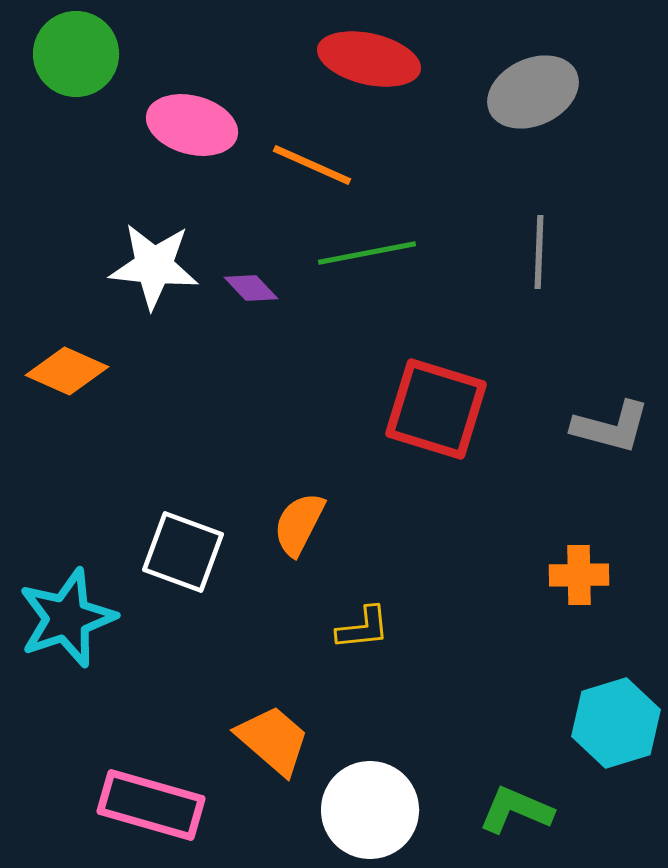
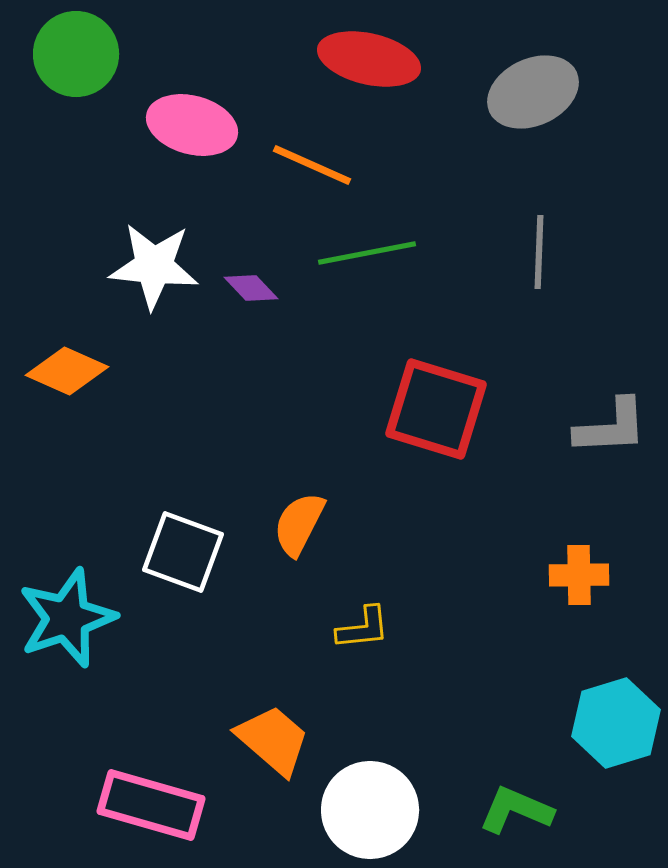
gray L-shape: rotated 18 degrees counterclockwise
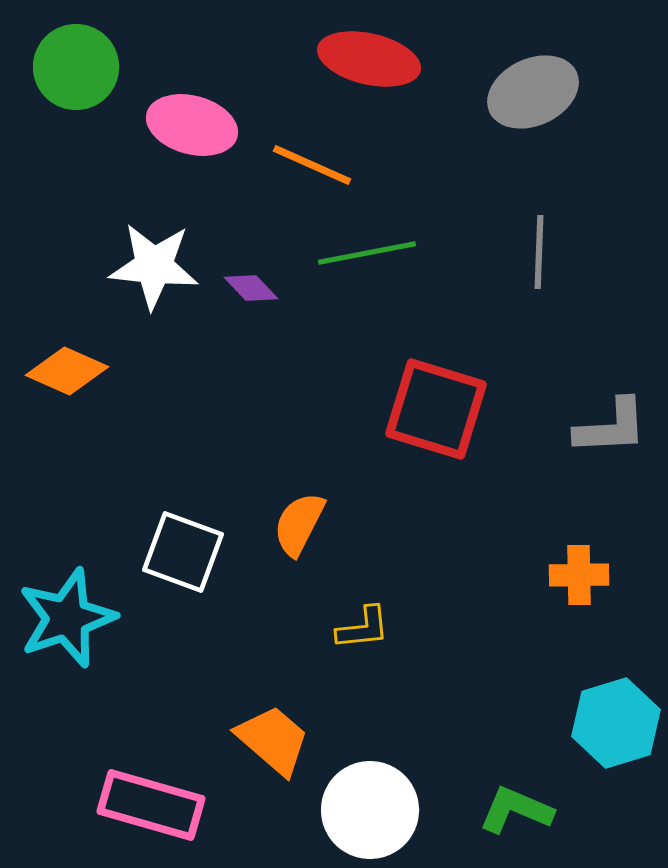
green circle: moved 13 px down
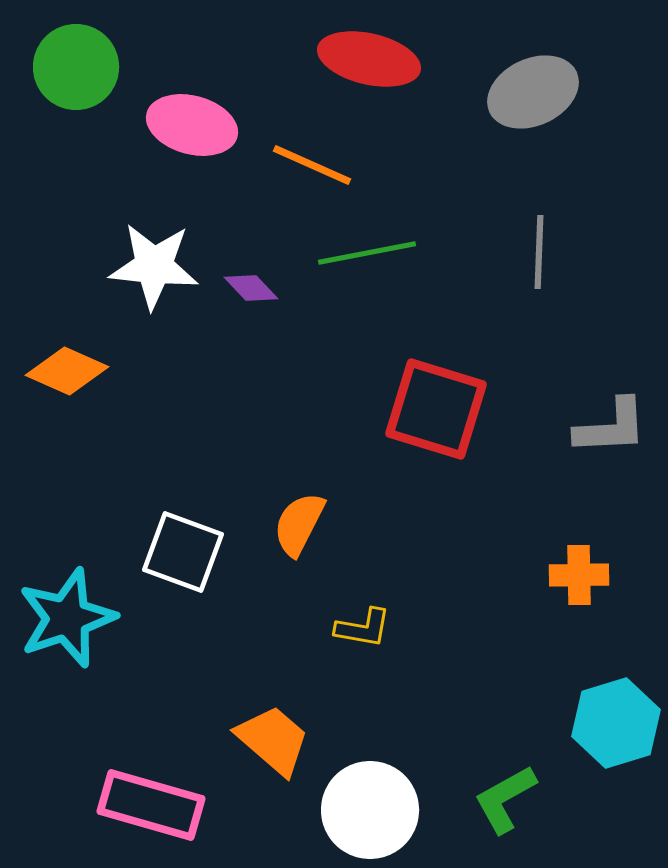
yellow L-shape: rotated 16 degrees clockwise
green L-shape: moved 11 px left, 11 px up; rotated 52 degrees counterclockwise
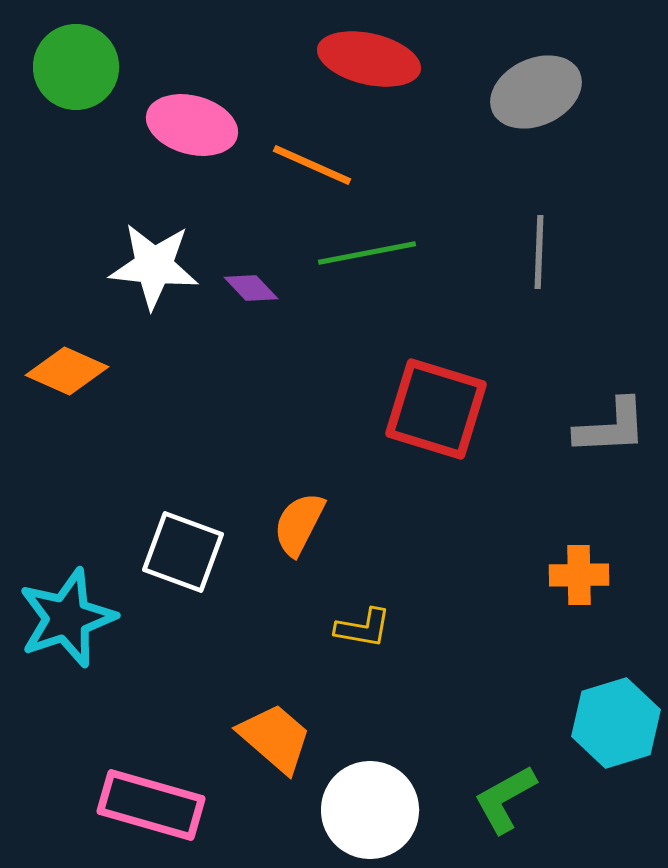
gray ellipse: moved 3 px right
orange trapezoid: moved 2 px right, 2 px up
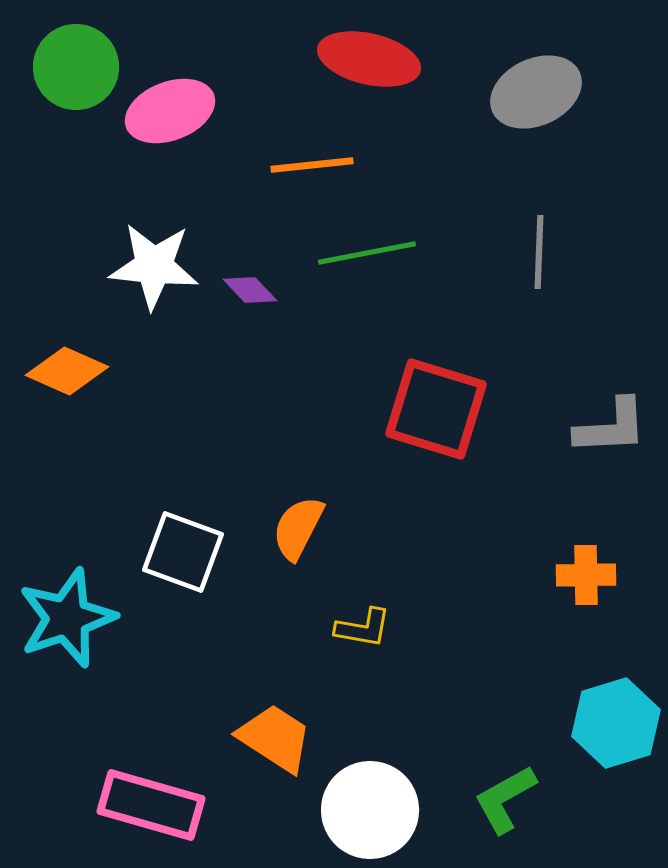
pink ellipse: moved 22 px left, 14 px up; rotated 36 degrees counterclockwise
orange line: rotated 30 degrees counterclockwise
purple diamond: moved 1 px left, 2 px down
orange semicircle: moved 1 px left, 4 px down
orange cross: moved 7 px right
orange trapezoid: rotated 8 degrees counterclockwise
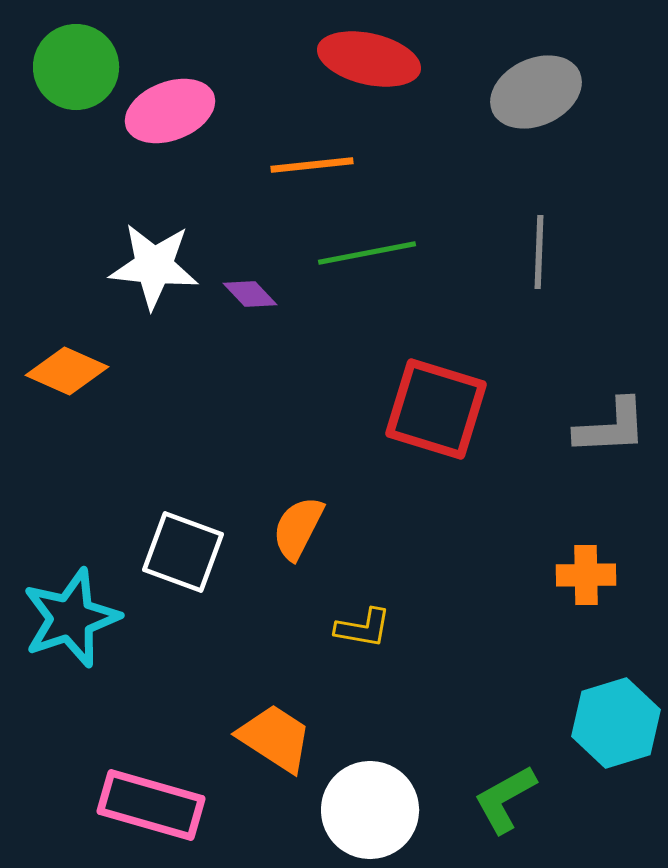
purple diamond: moved 4 px down
cyan star: moved 4 px right
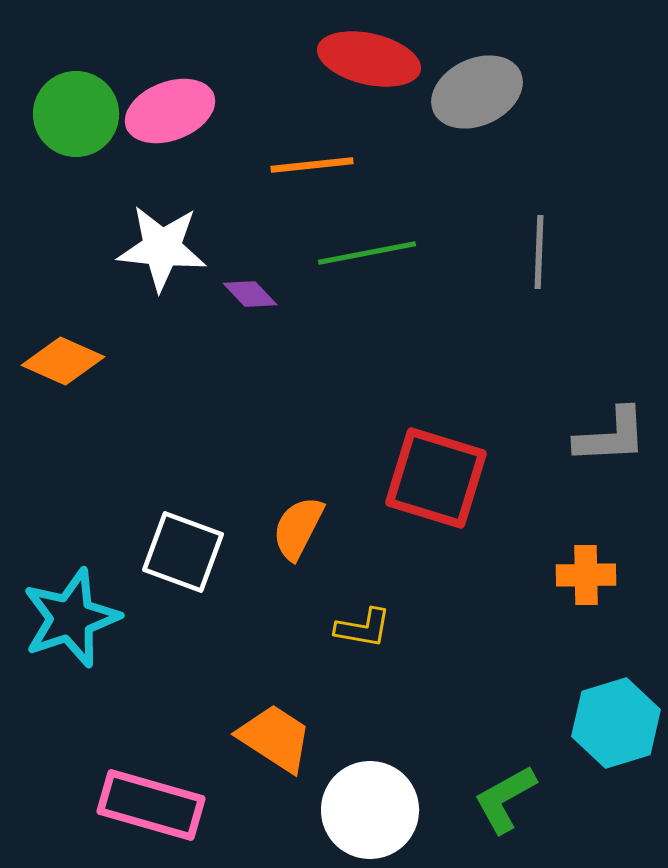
green circle: moved 47 px down
gray ellipse: moved 59 px left
white star: moved 8 px right, 18 px up
orange diamond: moved 4 px left, 10 px up
red square: moved 69 px down
gray L-shape: moved 9 px down
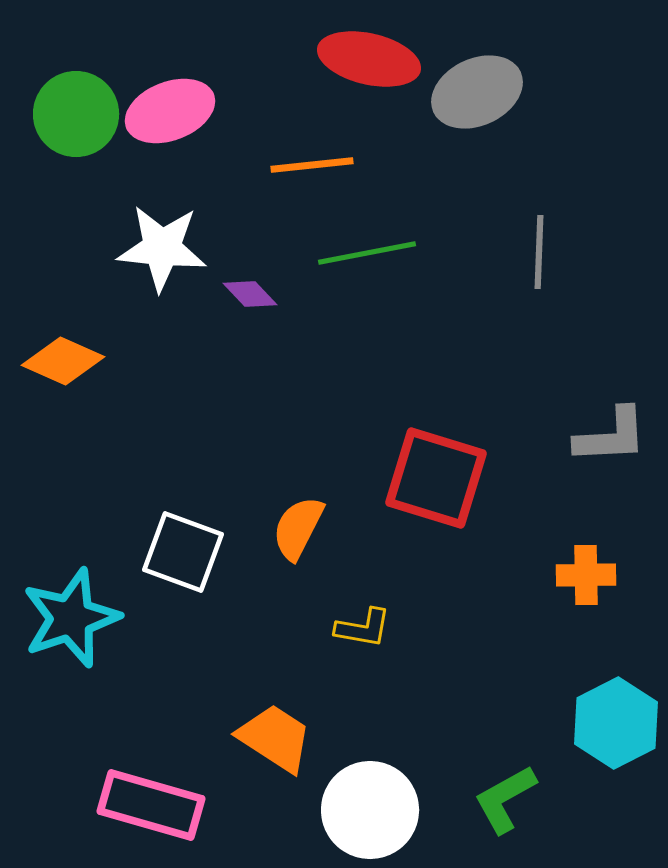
cyan hexagon: rotated 10 degrees counterclockwise
